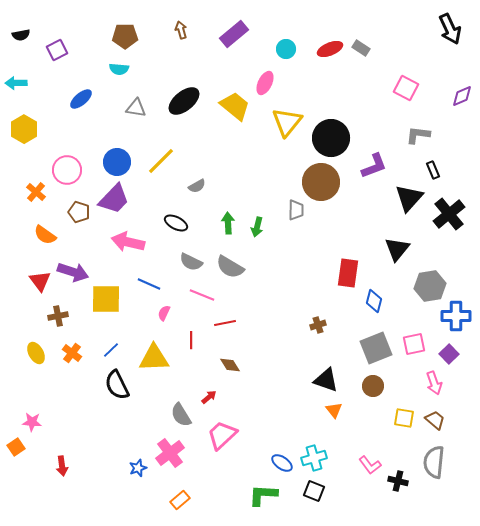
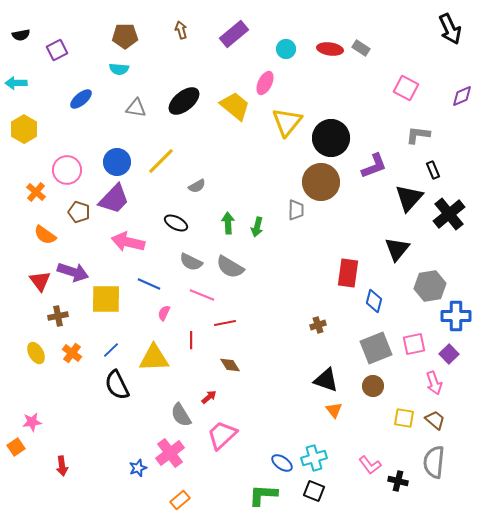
red ellipse at (330, 49): rotated 30 degrees clockwise
pink star at (32, 422): rotated 12 degrees counterclockwise
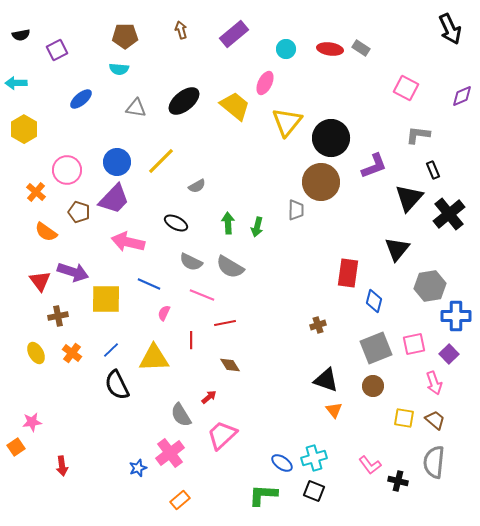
orange semicircle at (45, 235): moved 1 px right, 3 px up
